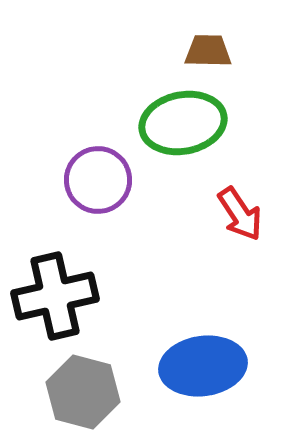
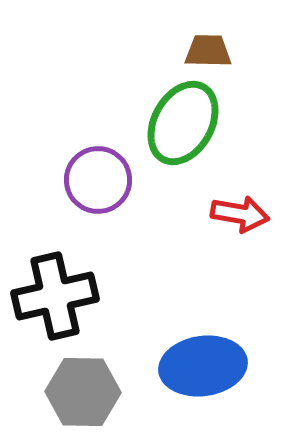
green ellipse: rotated 50 degrees counterclockwise
red arrow: rotated 46 degrees counterclockwise
gray hexagon: rotated 14 degrees counterclockwise
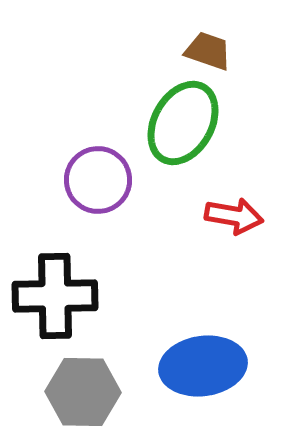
brown trapezoid: rotated 18 degrees clockwise
red arrow: moved 6 px left, 2 px down
black cross: rotated 12 degrees clockwise
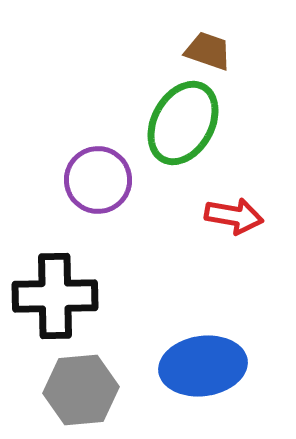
gray hexagon: moved 2 px left, 2 px up; rotated 6 degrees counterclockwise
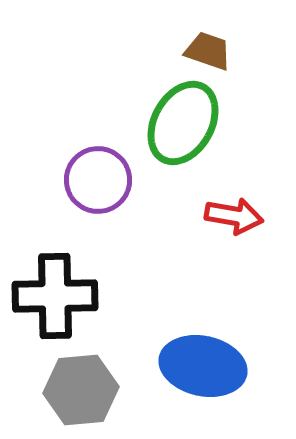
blue ellipse: rotated 20 degrees clockwise
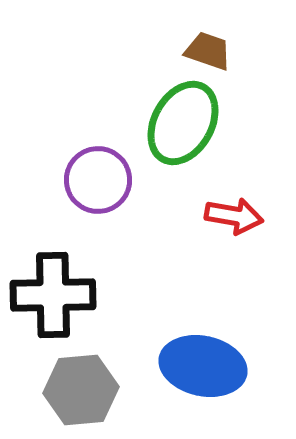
black cross: moved 2 px left, 1 px up
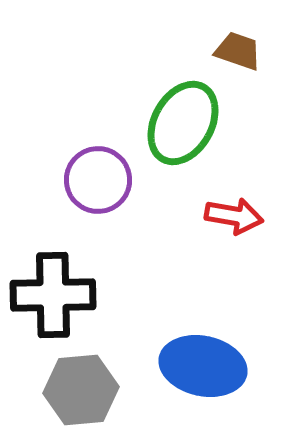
brown trapezoid: moved 30 px right
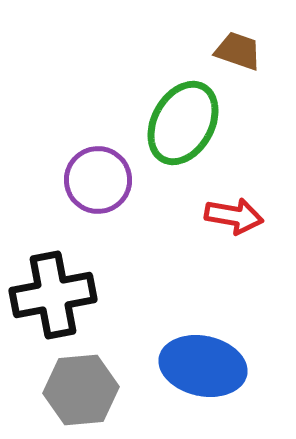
black cross: rotated 10 degrees counterclockwise
